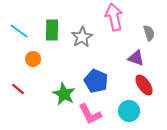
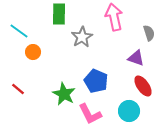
green rectangle: moved 7 px right, 16 px up
orange circle: moved 7 px up
red ellipse: moved 1 px left, 1 px down
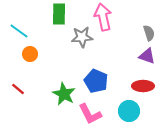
pink arrow: moved 11 px left
gray star: rotated 25 degrees clockwise
orange circle: moved 3 px left, 2 px down
purple triangle: moved 11 px right, 2 px up
red ellipse: rotated 55 degrees counterclockwise
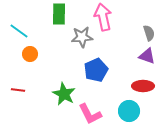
blue pentagon: moved 11 px up; rotated 25 degrees clockwise
red line: moved 1 px down; rotated 32 degrees counterclockwise
